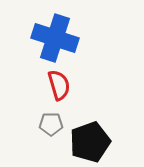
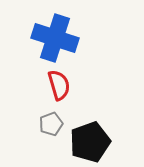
gray pentagon: rotated 20 degrees counterclockwise
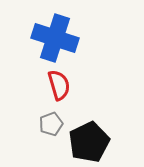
black pentagon: moved 1 px left; rotated 6 degrees counterclockwise
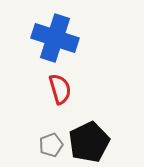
red semicircle: moved 1 px right, 4 px down
gray pentagon: moved 21 px down
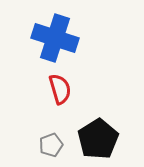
black pentagon: moved 9 px right, 3 px up; rotated 6 degrees counterclockwise
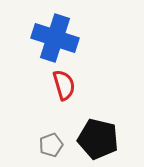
red semicircle: moved 4 px right, 4 px up
black pentagon: rotated 27 degrees counterclockwise
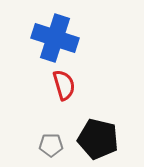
gray pentagon: rotated 20 degrees clockwise
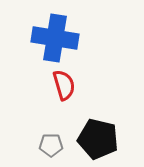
blue cross: rotated 9 degrees counterclockwise
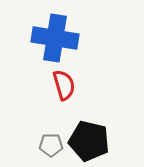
black pentagon: moved 9 px left, 2 px down
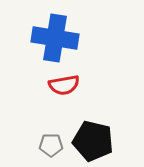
red semicircle: rotated 96 degrees clockwise
black pentagon: moved 4 px right
